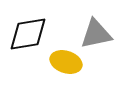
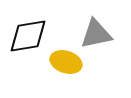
black diamond: moved 2 px down
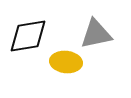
yellow ellipse: rotated 12 degrees counterclockwise
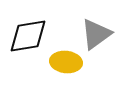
gray triangle: rotated 24 degrees counterclockwise
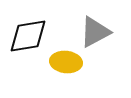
gray triangle: moved 1 px left, 2 px up; rotated 8 degrees clockwise
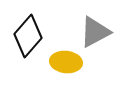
black diamond: rotated 39 degrees counterclockwise
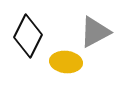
black diamond: rotated 15 degrees counterclockwise
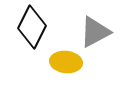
black diamond: moved 4 px right, 9 px up
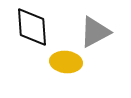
black diamond: rotated 30 degrees counterclockwise
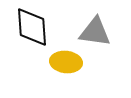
gray triangle: rotated 36 degrees clockwise
